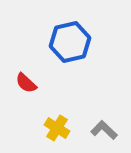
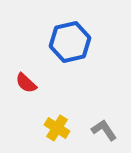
gray L-shape: rotated 12 degrees clockwise
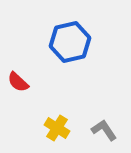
red semicircle: moved 8 px left, 1 px up
